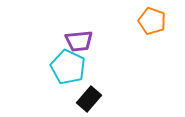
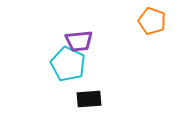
cyan pentagon: moved 3 px up
black rectangle: rotated 45 degrees clockwise
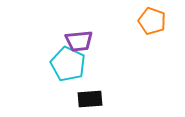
black rectangle: moved 1 px right
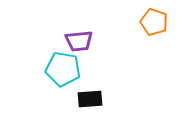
orange pentagon: moved 2 px right, 1 px down
cyan pentagon: moved 5 px left, 5 px down; rotated 16 degrees counterclockwise
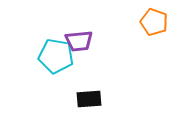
cyan pentagon: moved 7 px left, 13 px up
black rectangle: moved 1 px left
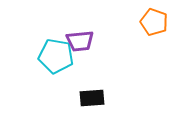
purple trapezoid: moved 1 px right
black rectangle: moved 3 px right, 1 px up
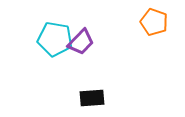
purple trapezoid: moved 1 px right, 1 px down; rotated 40 degrees counterclockwise
cyan pentagon: moved 1 px left, 17 px up
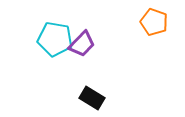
purple trapezoid: moved 1 px right, 2 px down
black rectangle: rotated 35 degrees clockwise
